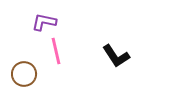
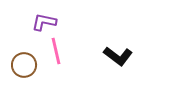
black L-shape: moved 2 px right; rotated 20 degrees counterclockwise
brown circle: moved 9 px up
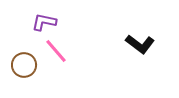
pink line: rotated 28 degrees counterclockwise
black L-shape: moved 22 px right, 12 px up
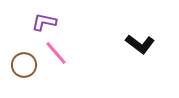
pink line: moved 2 px down
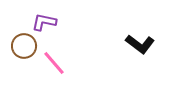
pink line: moved 2 px left, 10 px down
brown circle: moved 19 px up
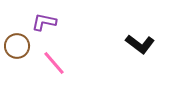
brown circle: moved 7 px left
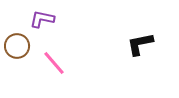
purple L-shape: moved 2 px left, 3 px up
black L-shape: rotated 132 degrees clockwise
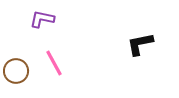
brown circle: moved 1 px left, 25 px down
pink line: rotated 12 degrees clockwise
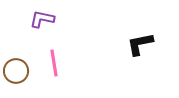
pink line: rotated 20 degrees clockwise
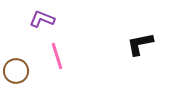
purple L-shape: rotated 10 degrees clockwise
pink line: moved 3 px right, 7 px up; rotated 8 degrees counterclockwise
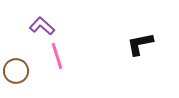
purple L-shape: moved 7 px down; rotated 20 degrees clockwise
